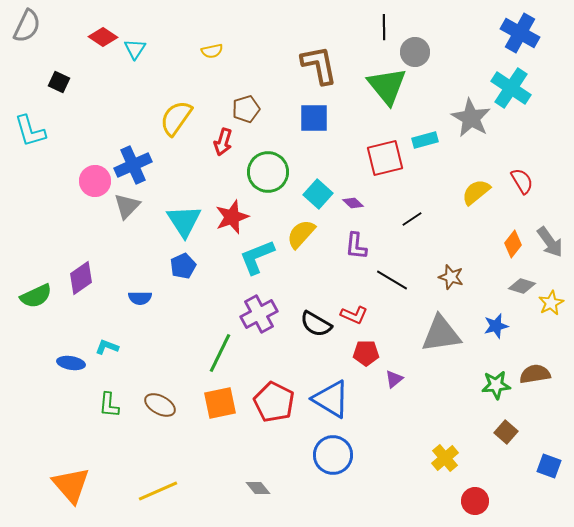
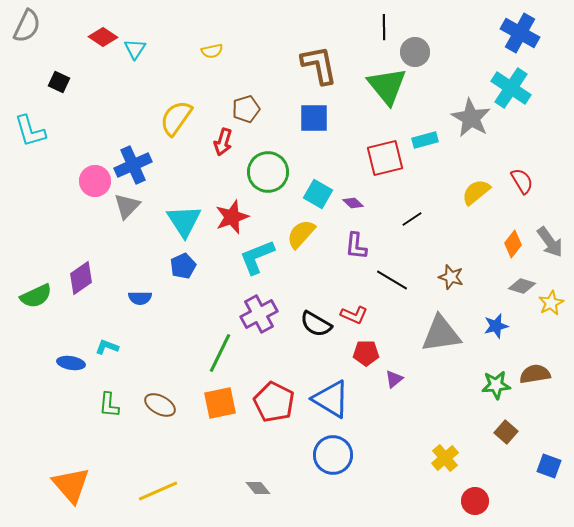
cyan square at (318, 194): rotated 12 degrees counterclockwise
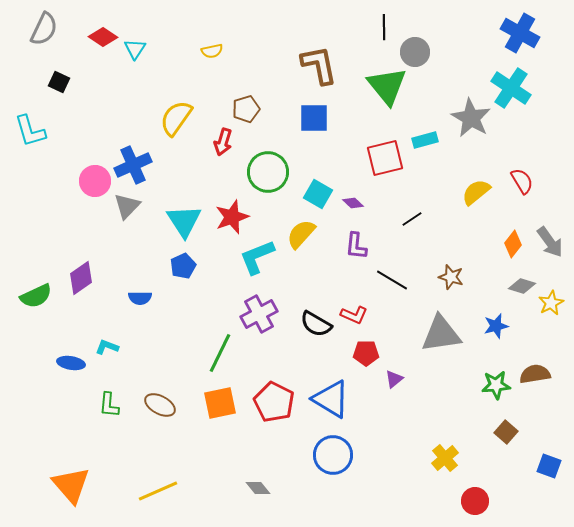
gray semicircle at (27, 26): moved 17 px right, 3 px down
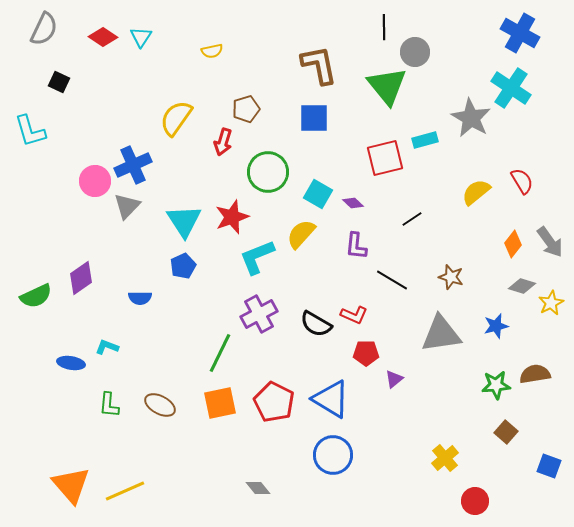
cyan triangle at (135, 49): moved 6 px right, 12 px up
yellow line at (158, 491): moved 33 px left
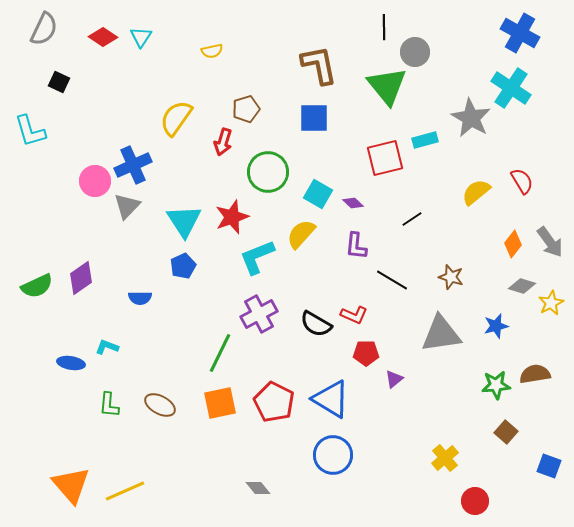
green semicircle at (36, 296): moved 1 px right, 10 px up
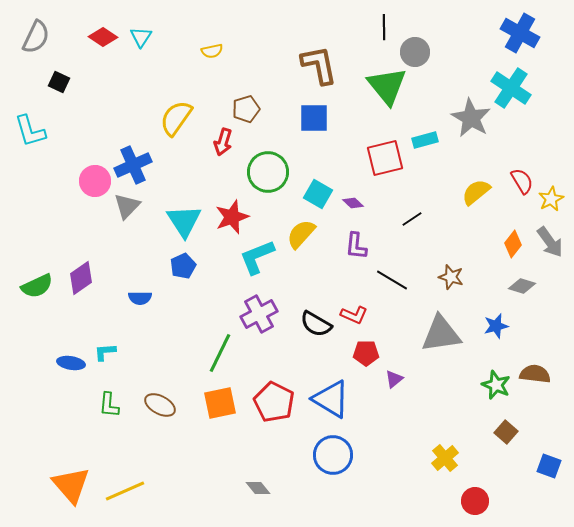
gray semicircle at (44, 29): moved 8 px left, 8 px down
yellow star at (551, 303): moved 104 px up
cyan L-shape at (107, 347): moved 2 px left, 5 px down; rotated 25 degrees counterclockwise
brown semicircle at (535, 374): rotated 16 degrees clockwise
green star at (496, 385): rotated 28 degrees clockwise
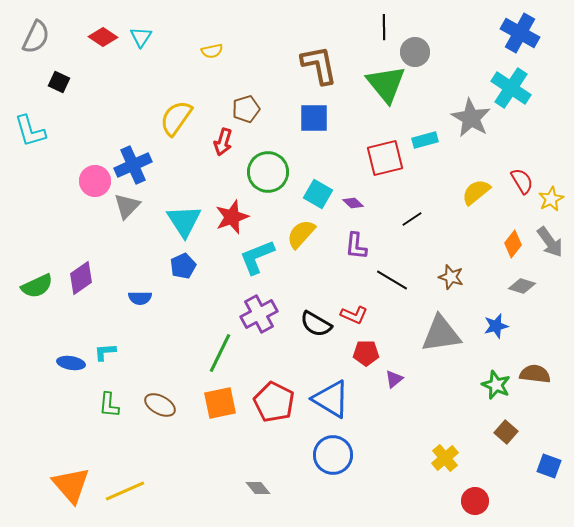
green triangle at (387, 86): moved 1 px left, 2 px up
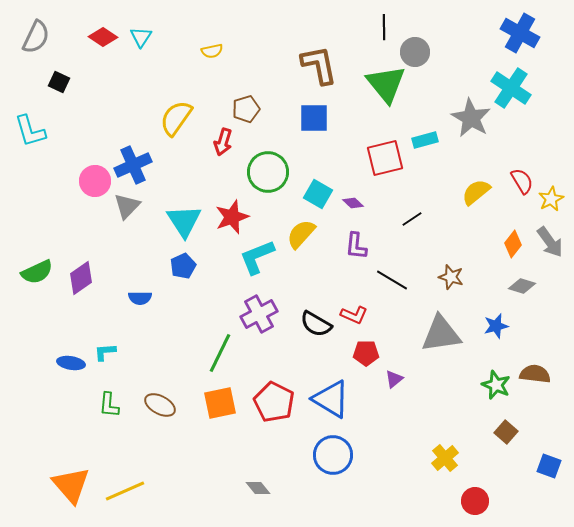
green semicircle at (37, 286): moved 14 px up
